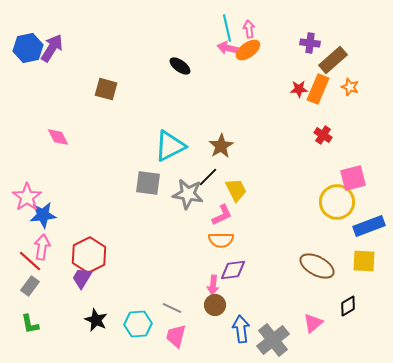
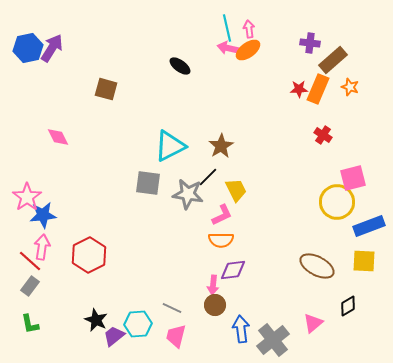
purple trapezoid at (82, 278): moved 32 px right, 58 px down; rotated 20 degrees clockwise
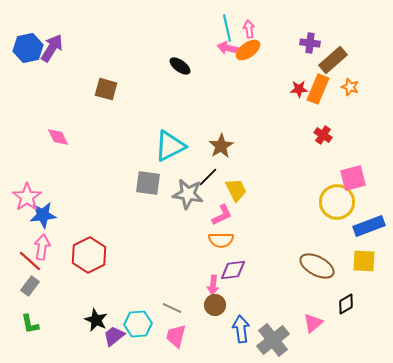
black diamond at (348, 306): moved 2 px left, 2 px up
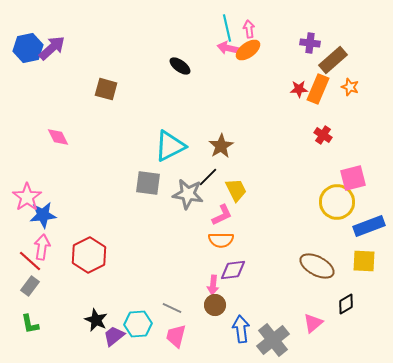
purple arrow at (52, 48): rotated 16 degrees clockwise
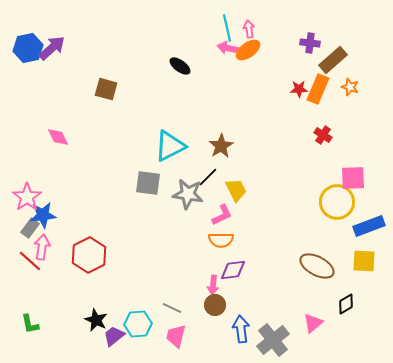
pink square at (353, 178): rotated 12 degrees clockwise
gray rectangle at (30, 286): moved 58 px up
